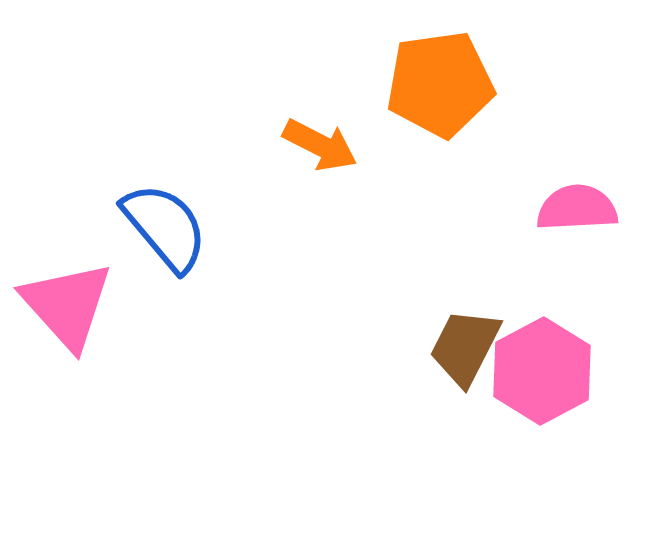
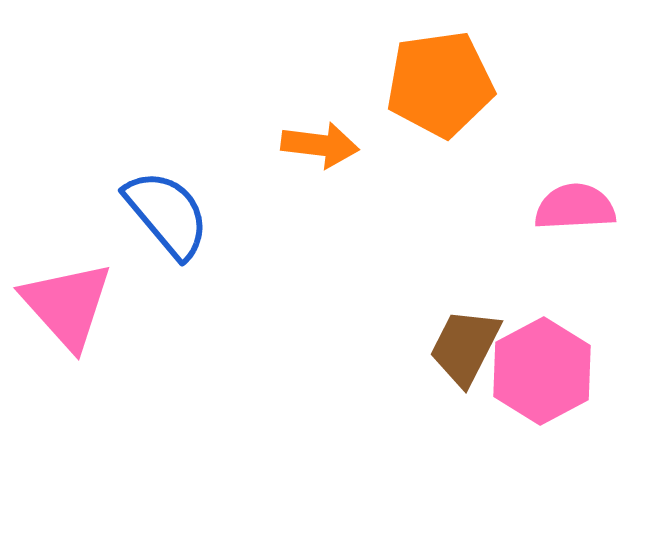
orange arrow: rotated 20 degrees counterclockwise
pink semicircle: moved 2 px left, 1 px up
blue semicircle: moved 2 px right, 13 px up
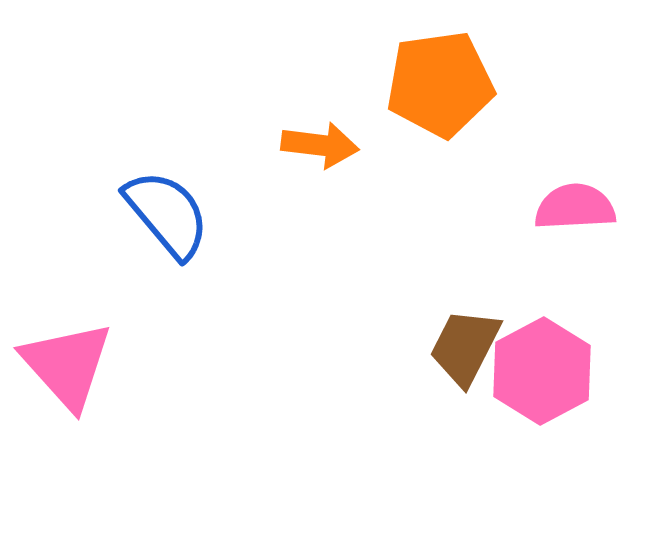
pink triangle: moved 60 px down
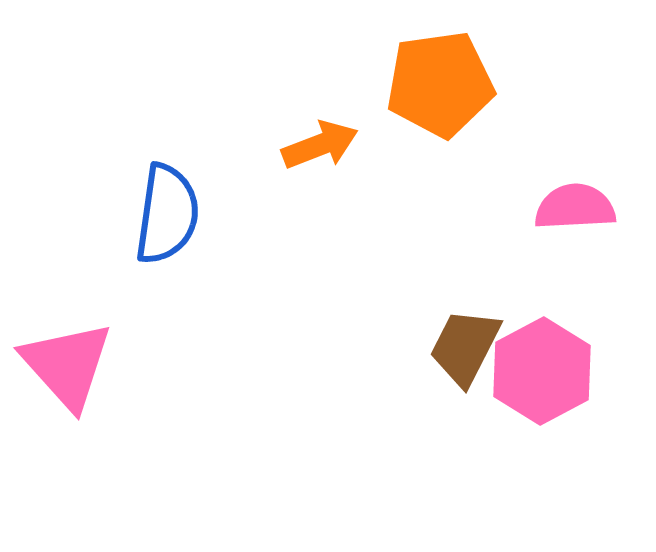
orange arrow: rotated 28 degrees counterclockwise
blue semicircle: rotated 48 degrees clockwise
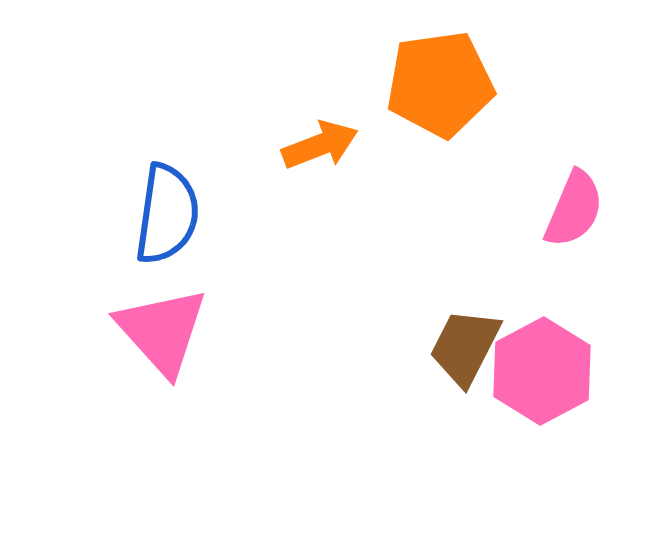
pink semicircle: moved 1 px left, 2 px down; rotated 116 degrees clockwise
pink triangle: moved 95 px right, 34 px up
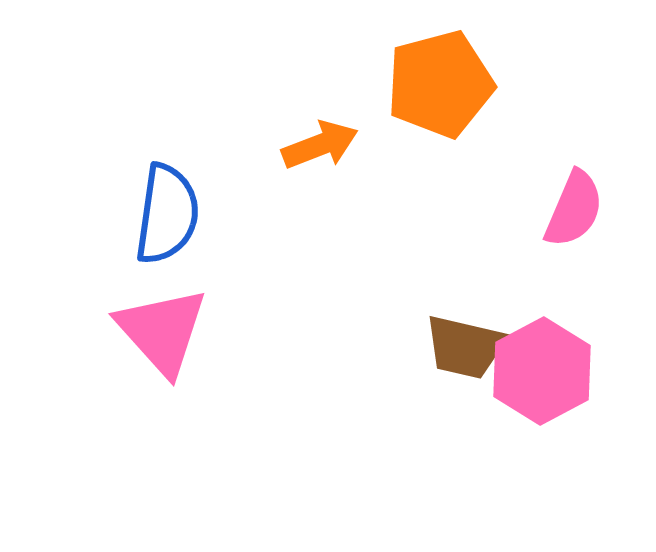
orange pentagon: rotated 7 degrees counterclockwise
brown trapezoid: rotated 104 degrees counterclockwise
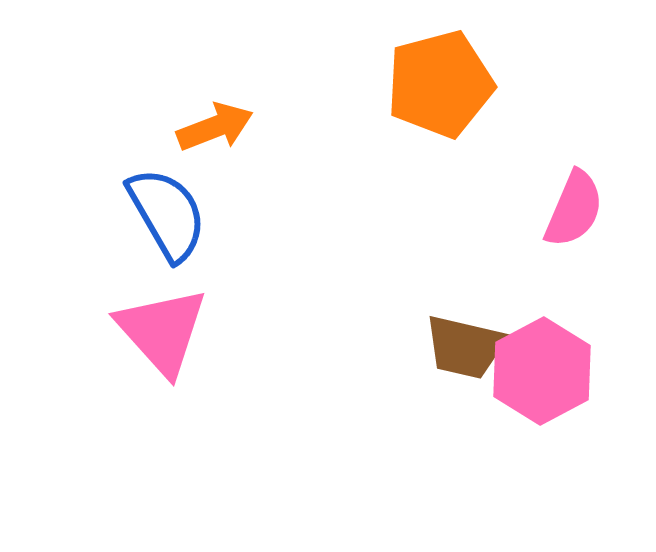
orange arrow: moved 105 px left, 18 px up
blue semicircle: rotated 38 degrees counterclockwise
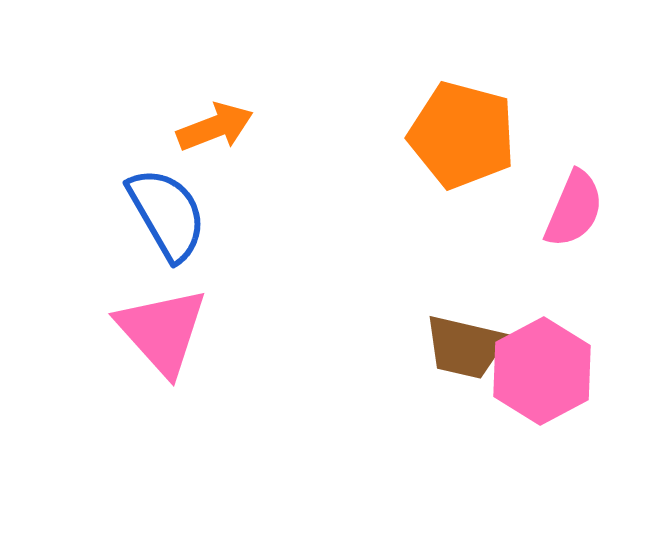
orange pentagon: moved 22 px right, 51 px down; rotated 30 degrees clockwise
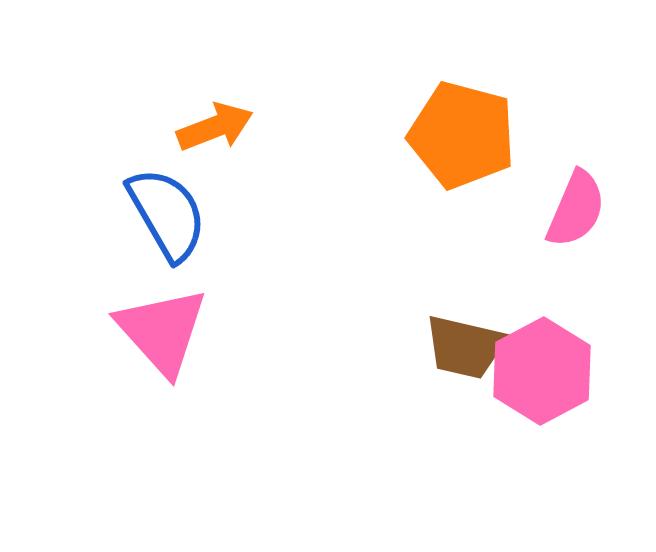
pink semicircle: moved 2 px right
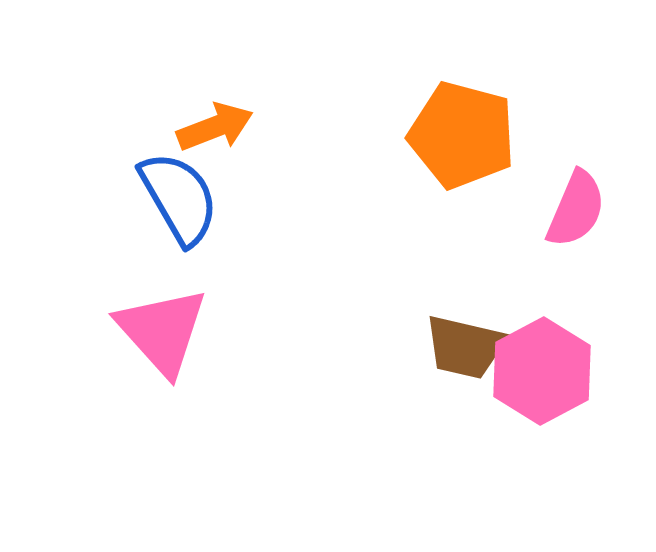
blue semicircle: moved 12 px right, 16 px up
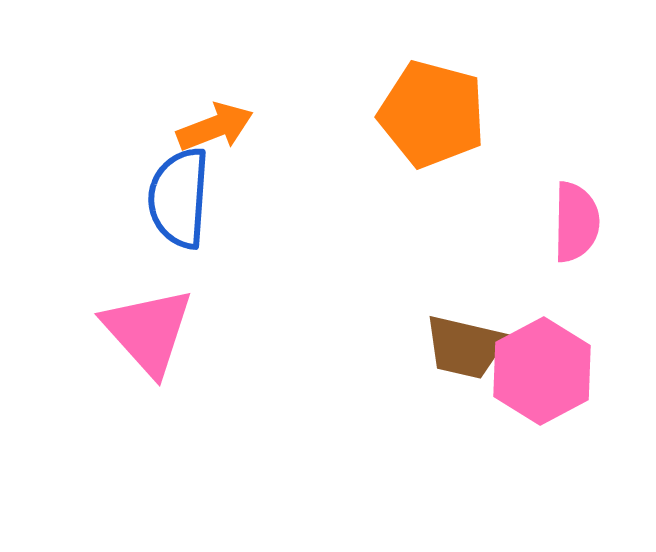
orange pentagon: moved 30 px left, 21 px up
blue semicircle: rotated 146 degrees counterclockwise
pink semicircle: moved 13 px down; rotated 22 degrees counterclockwise
pink triangle: moved 14 px left
